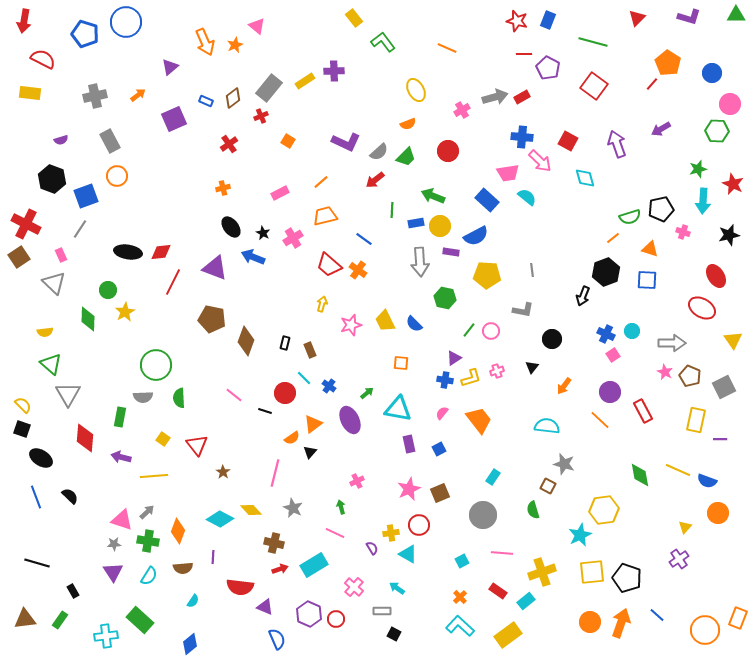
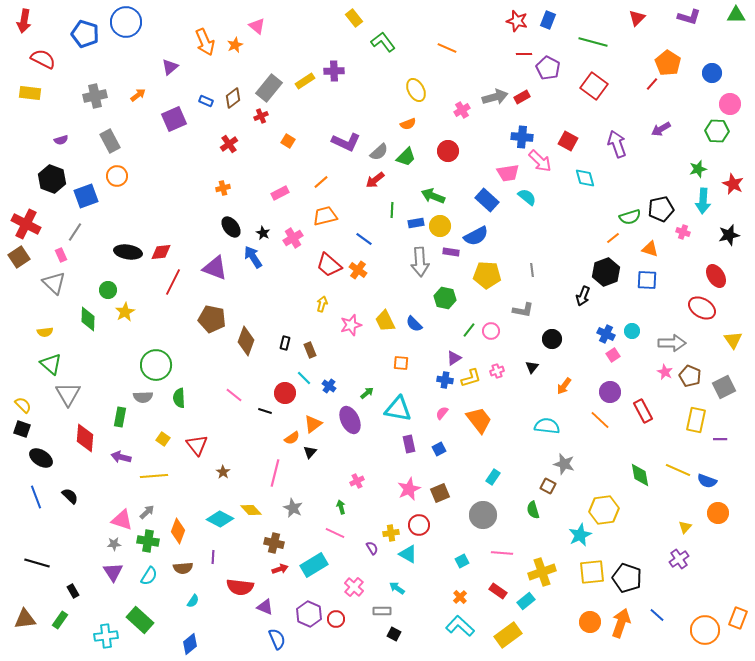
gray line at (80, 229): moved 5 px left, 3 px down
blue arrow at (253, 257): rotated 35 degrees clockwise
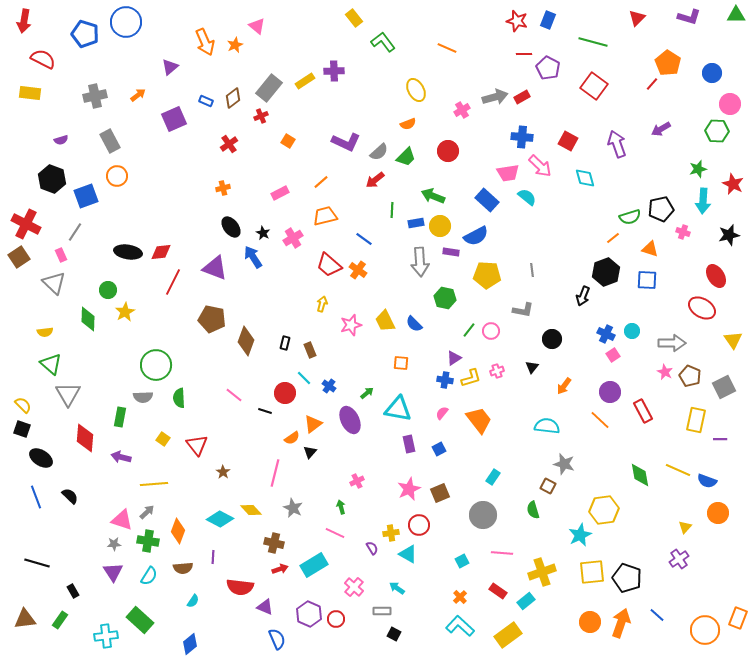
pink arrow at (540, 161): moved 5 px down
yellow line at (154, 476): moved 8 px down
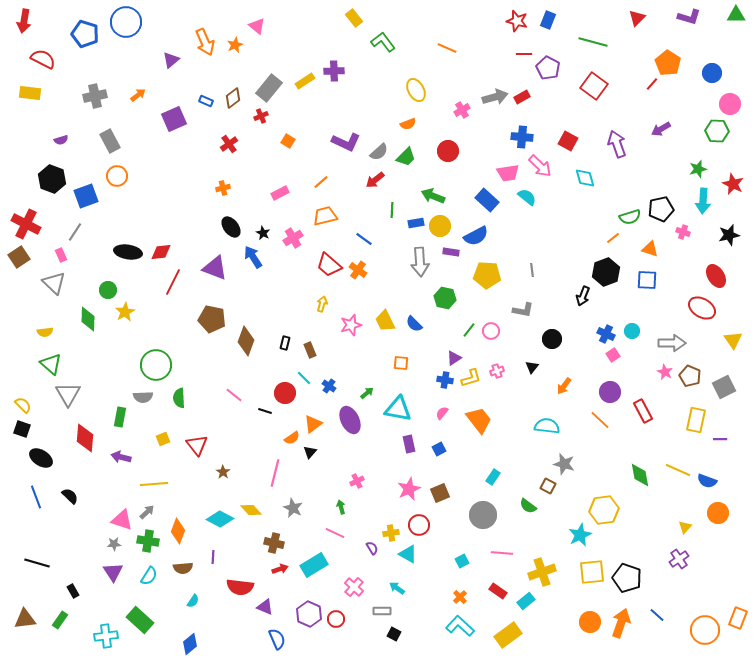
purple triangle at (170, 67): moved 1 px right, 7 px up
yellow square at (163, 439): rotated 32 degrees clockwise
green semicircle at (533, 510): moved 5 px left, 4 px up; rotated 36 degrees counterclockwise
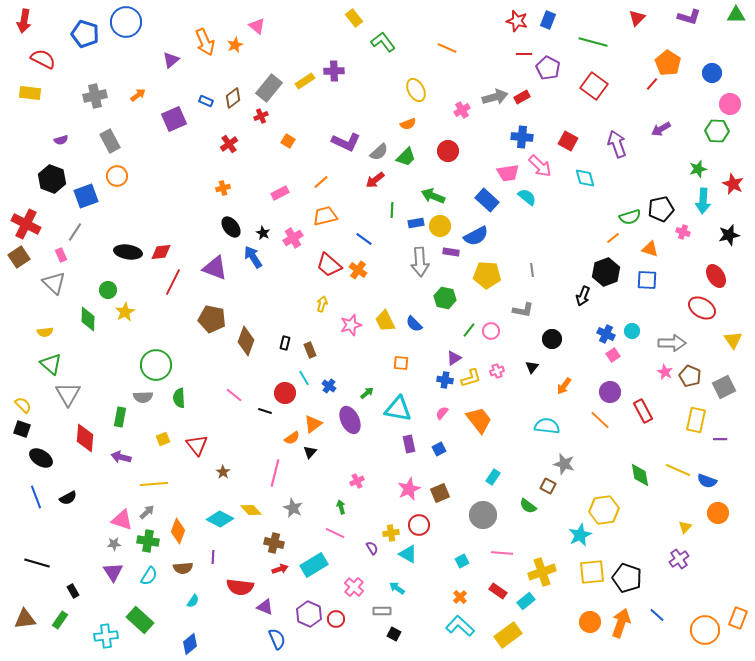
cyan line at (304, 378): rotated 14 degrees clockwise
black semicircle at (70, 496): moved 2 px left, 2 px down; rotated 108 degrees clockwise
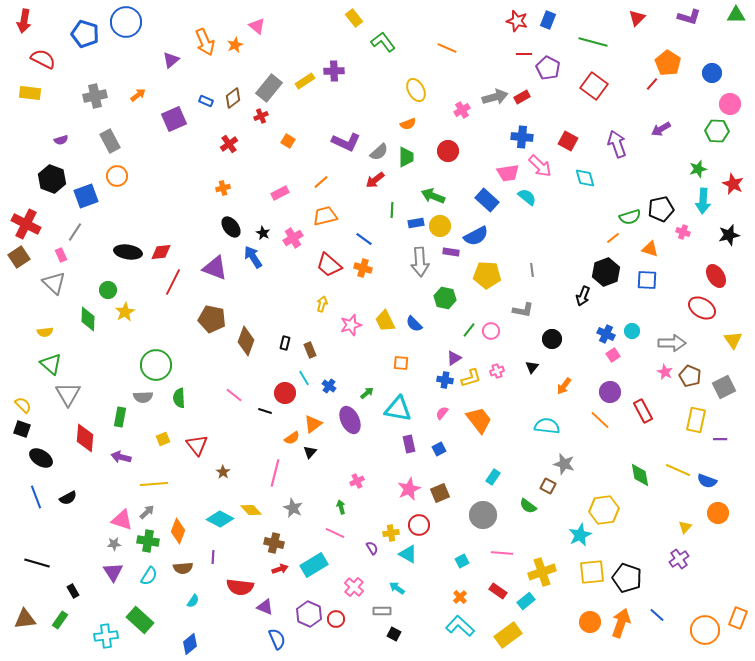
green trapezoid at (406, 157): rotated 45 degrees counterclockwise
orange cross at (358, 270): moved 5 px right, 2 px up; rotated 18 degrees counterclockwise
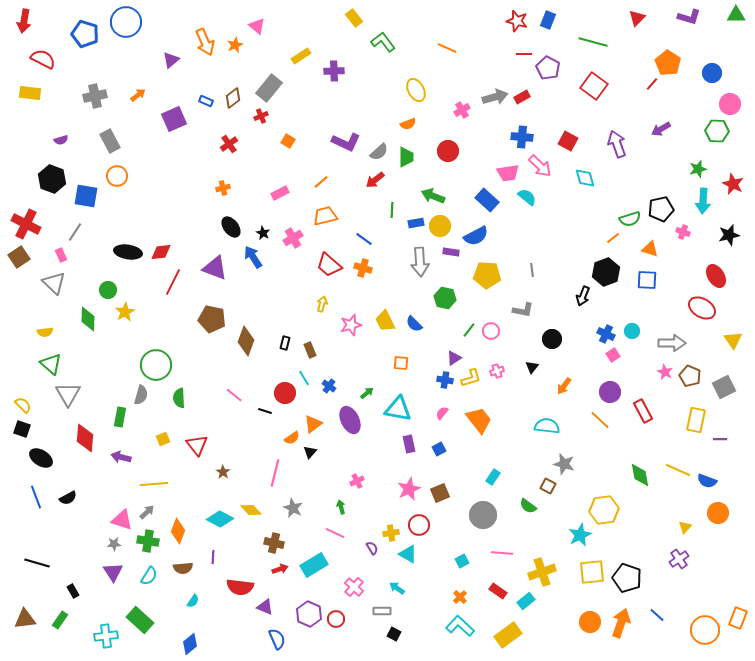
yellow rectangle at (305, 81): moved 4 px left, 25 px up
blue square at (86, 196): rotated 30 degrees clockwise
green semicircle at (630, 217): moved 2 px down
gray semicircle at (143, 397): moved 2 px left, 2 px up; rotated 72 degrees counterclockwise
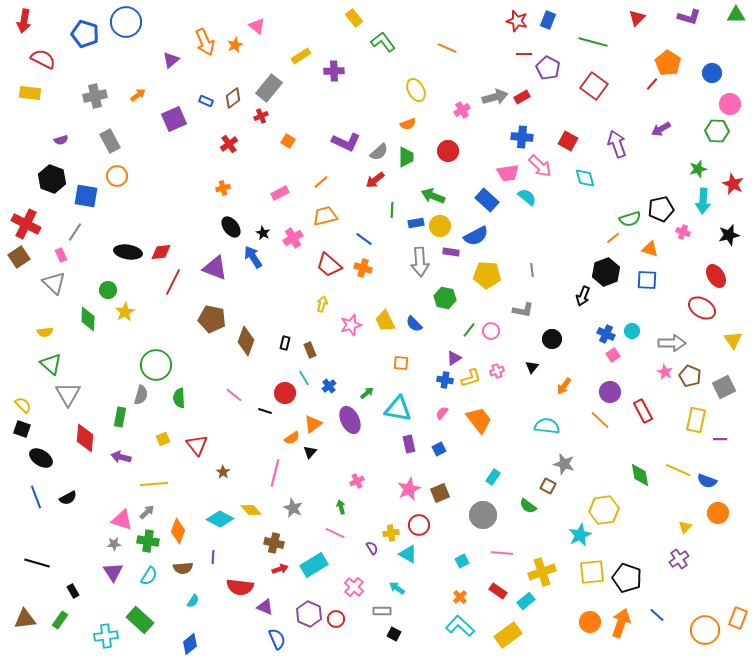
blue cross at (329, 386): rotated 16 degrees clockwise
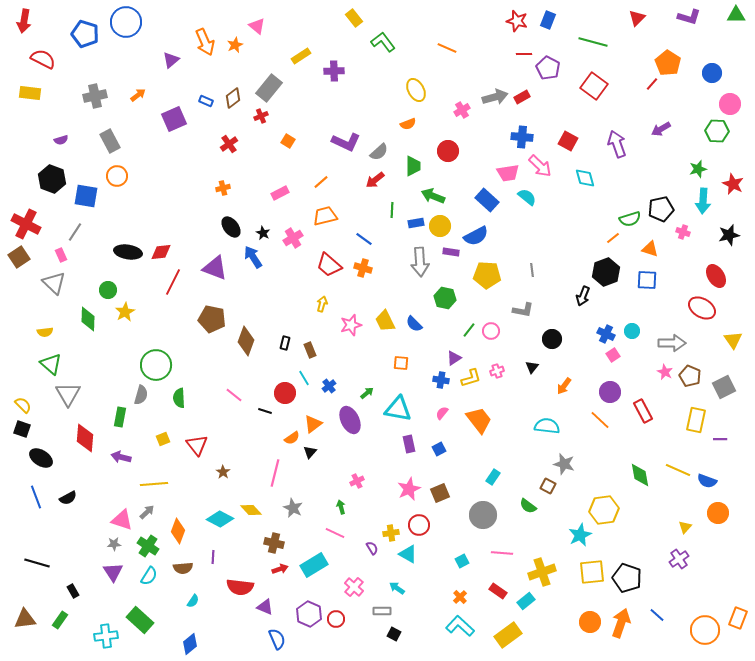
green trapezoid at (406, 157): moved 7 px right, 9 px down
blue cross at (445, 380): moved 4 px left
green cross at (148, 541): moved 5 px down; rotated 25 degrees clockwise
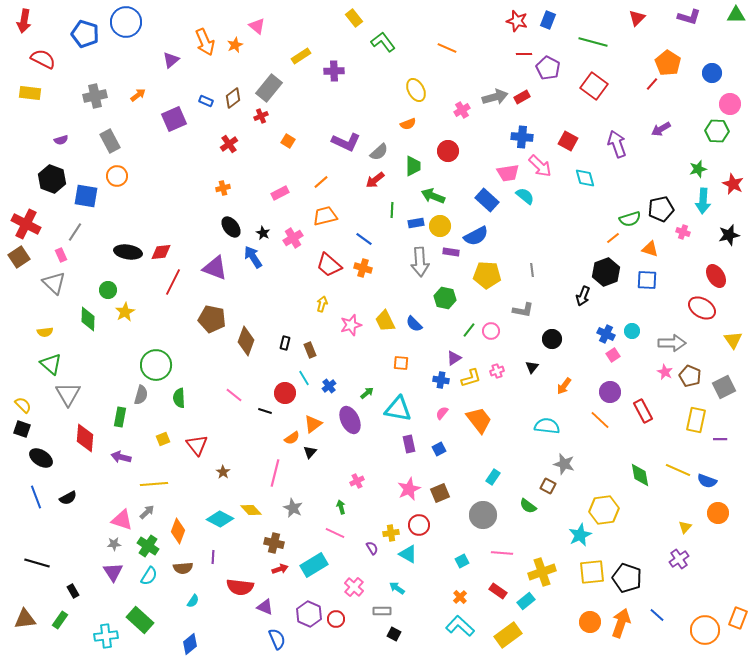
cyan semicircle at (527, 197): moved 2 px left, 1 px up
